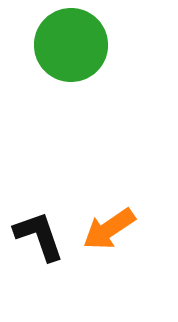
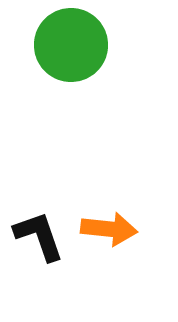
orange arrow: rotated 140 degrees counterclockwise
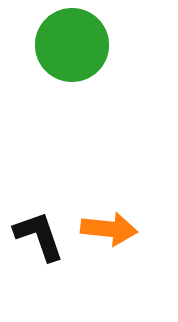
green circle: moved 1 px right
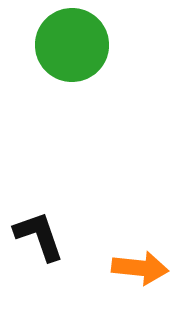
orange arrow: moved 31 px right, 39 px down
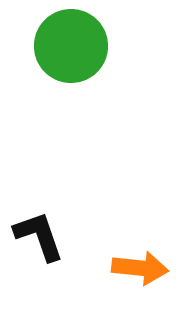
green circle: moved 1 px left, 1 px down
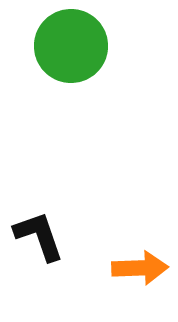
orange arrow: rotated 8 degrees counterclockwise
